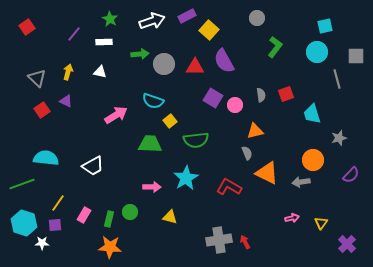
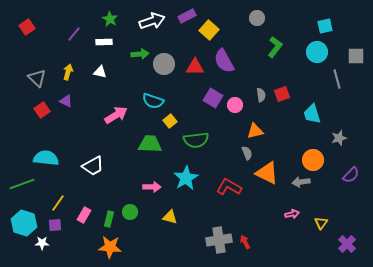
red square at (286, 94): moved 4 px left
pink arrow at (292, 218): moved 4 px up
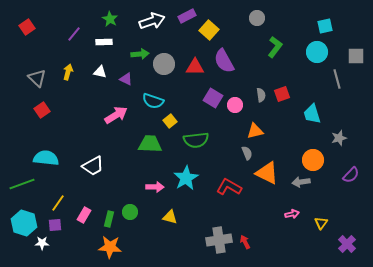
purple triangle at (66, 101): moved 60 px right, 22 px up
pink arrow at (152, 187): moved 3 px right
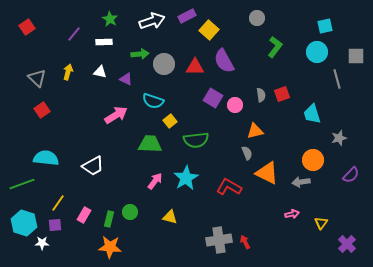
pink arrow at (155, 187): moved 6 px up; rotated 54 degrees counterclockwise
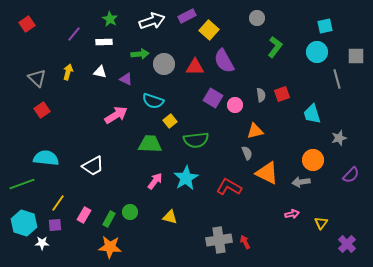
red square at (27, 27): moved 3 px up
green rectangle at (109, 219): rotated 14 degrees clockwise
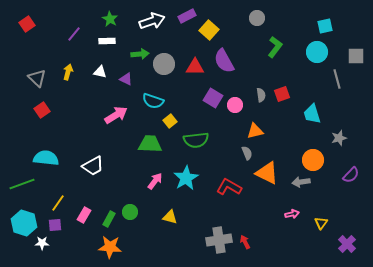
white rectangle at (104, 42): moved 3 px right, 1 px up
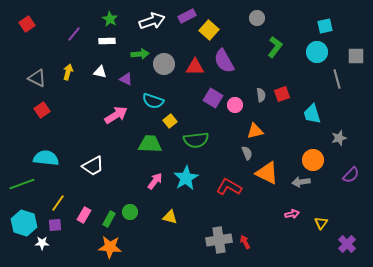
gray triangle at (37, 78): rotated 18 degrees counterclockwise
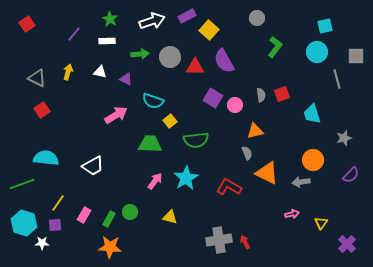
gray circle at (164, 64): moved 6 px right, 7 px up
gray star at (339, 138): moved 5 px right
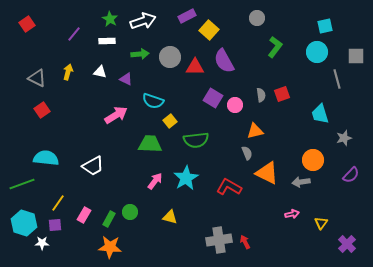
white arrow at (152, 21): moved 9 px left
cyan trapezoid at (312, 114): moved 8 px right
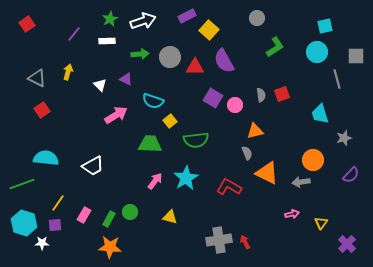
green star at (110, 19): rotated 14 degrees clockwise
green L-shape at (275, 47): rotated 20 degrees clockwise
white triangle at (100, 72): moved 13 px down; rotated 32 degrees clockwise
